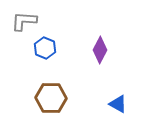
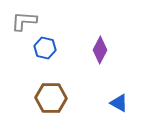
blue hexagon: rotated 10 degrees counterclockwise
blue triangle: moved 1 px right, 1 px up
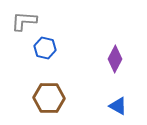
purple diamond: moved 15 px right, 9 px down
brown hexagon: moved 2 px left
blue triangle: moved 1 px left, 3 px down
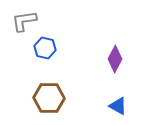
gray L-shape: rotated 12 degrees counterclockwise
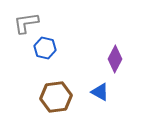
gray L-shape: moved 2 px right, 2 px down
brown hexagon: moved 7 px right, 1 px up; rotated 8 degrees counterclockwise
blue triangle: moved 18 px left, 14 px up
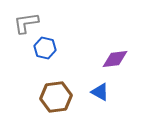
purple diamond: rotated 56 degrees clockwise
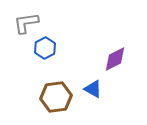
blue hexagon: rotated 20 degrees clockwise
purple diamond: rotated 20 degrees counterclockwise
blue triangle: moved 7 px left, 3 px up
